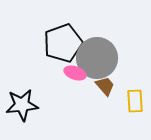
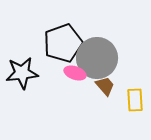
yellow rectangle: moved 1 px up
black star: moved 32 px up
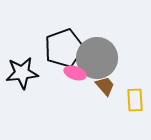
black pentagon: moved 1 px right, 5 px down
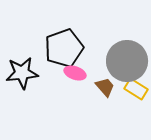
gray circle: moved 30 px right, 3 px down
brown trapezoid: moved 1 px down
yellow rectangle: moved 1 px right, 11 px up; rotated 55 degrees counterclockwise
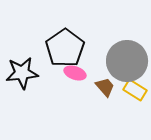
black pentagon: moved 1 px right; rotated 15 degrees counterclockwise
yellow rectangle: moved 1 px left, 1 px down
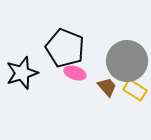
black pentagon: rotated 15 degrees counterclockwise
black star: rotated 12 degrees counterclockwise
brown trapezoid: moved 2 px right
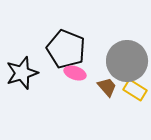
black pentagon: moved 1 px right, 1 px down
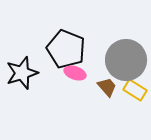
gray circle: moved 1 px left, 1 px up
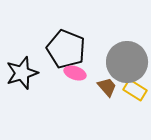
gray circle: moved 1 px right, 2 px down
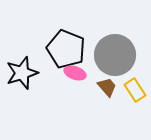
gray circle: moved 12 px left, 7 px up
yellow rectangle: rotated 25 degrees clockwise
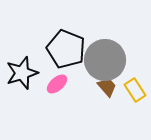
gray circle: moved 10 px left, 5 px down
pink ellipse: moved 18 px left, 11 px down; rotated 60 degrees counterclockwise
